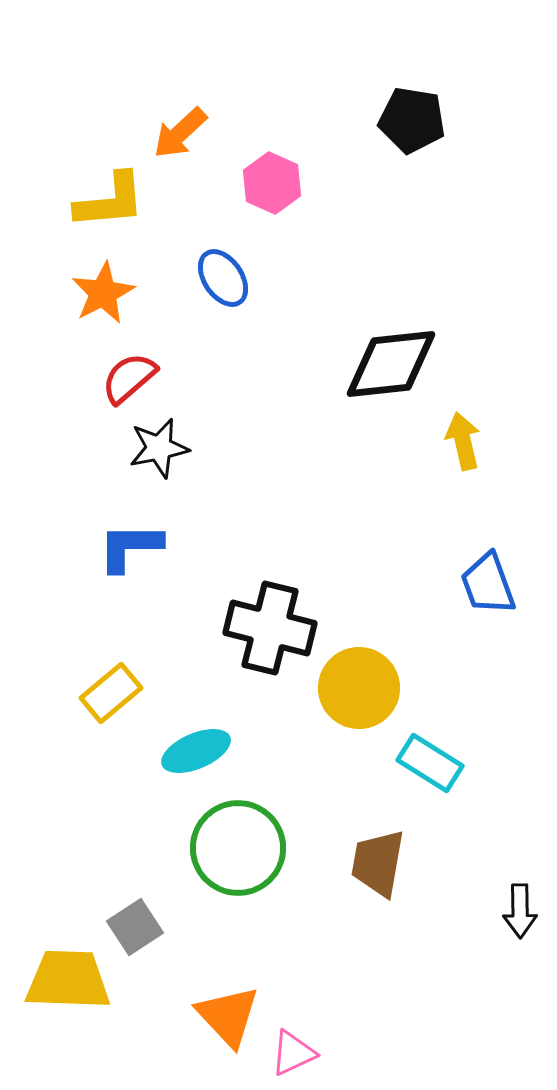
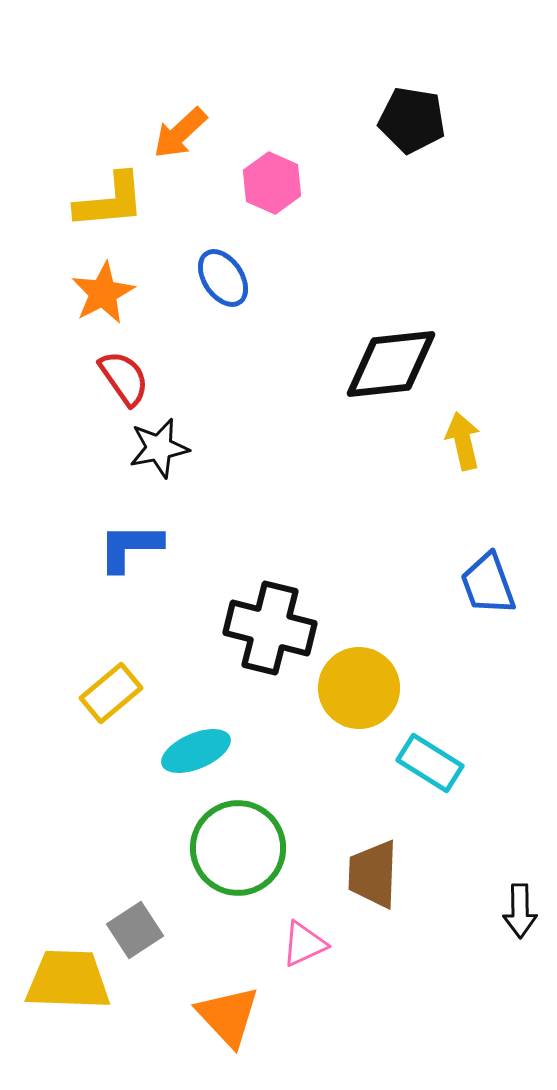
red semicircle: moved 5 px left; rotated 96 degrees clockwise
brown trapezoid: moved 5 px left, 11 px down; rotated 8 degrees counterclockwise
gray square: moved 3 px down
pink triangle: moved 11 px right, 109 px up
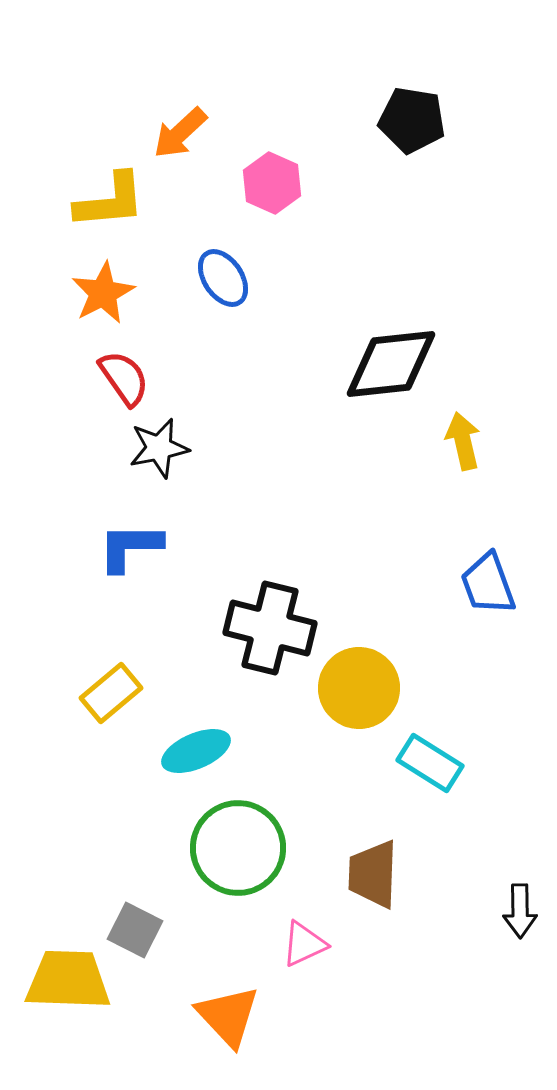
gray square: rotated 30 degrees counterclockwise
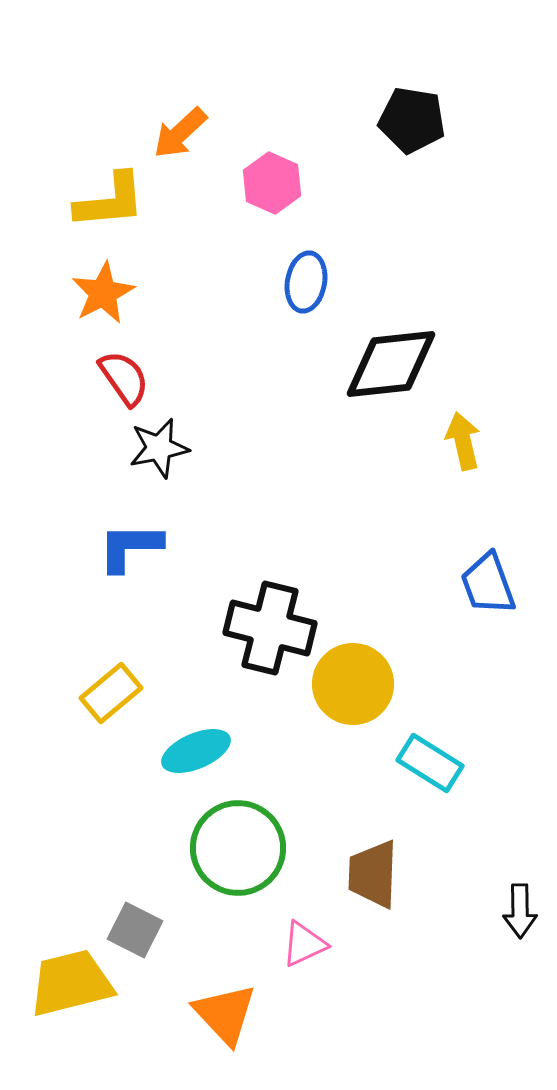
blue ellipse: moved 83 px right, 4 px down; rotated 44 degrees clockwise
yellow circle: moved 6 px left, 4 px up
yellow trapezoid: moved 3 px right, 3 px down; rotated 16 degrees counterclockwise
orange triangle: moved 3 px left, 2 px up
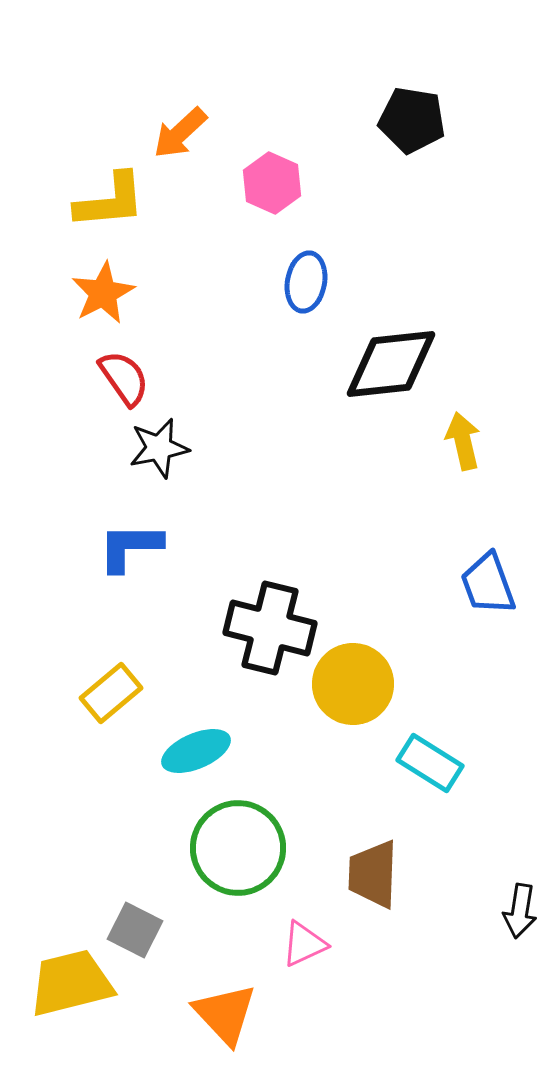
black arrow: rotated 10 degrees clockwise
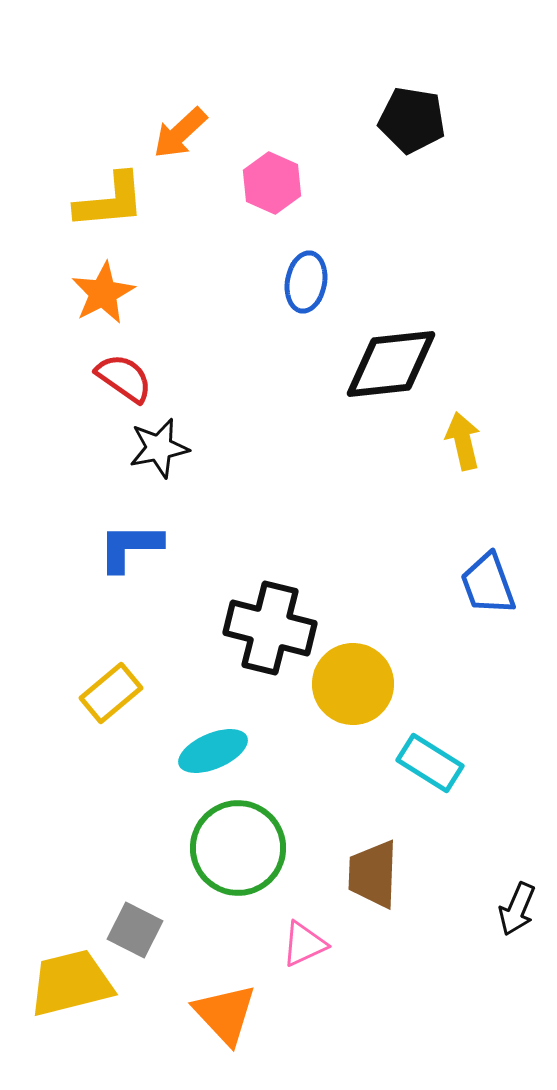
red semicircle: rotated 20 degrees counterclockwise
cyan ellipse: moved 17 px right
black arrow: moved 3 px left, 2 px up; rotated 14 degrees clockwise
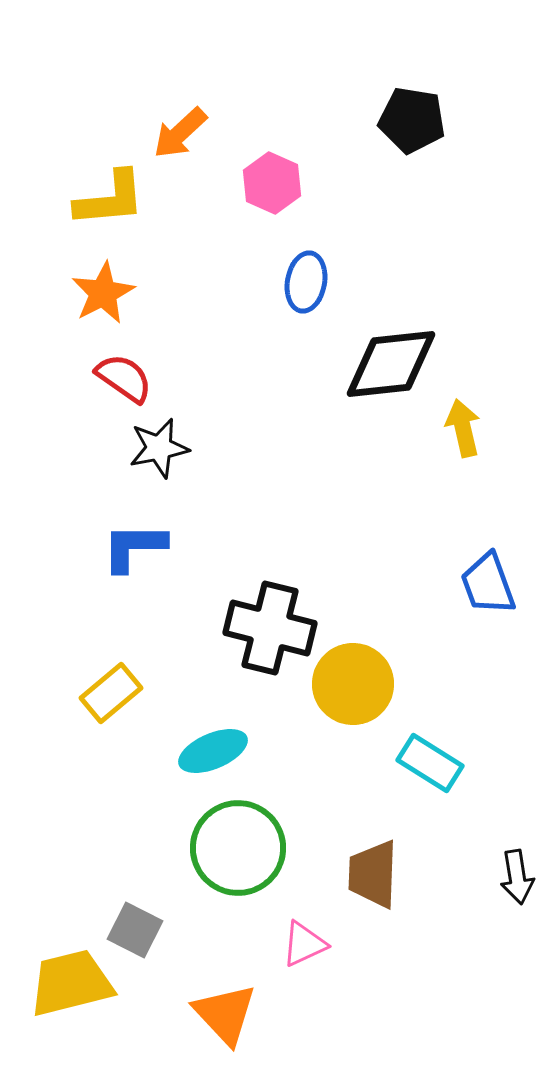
yellow L-shape: moved 2 px up
yellow arrow: moved 13 px up
blue L-shape: moved 4 px right
black arrow: moved 32 px up; rotated 32 degrees counterclockwise
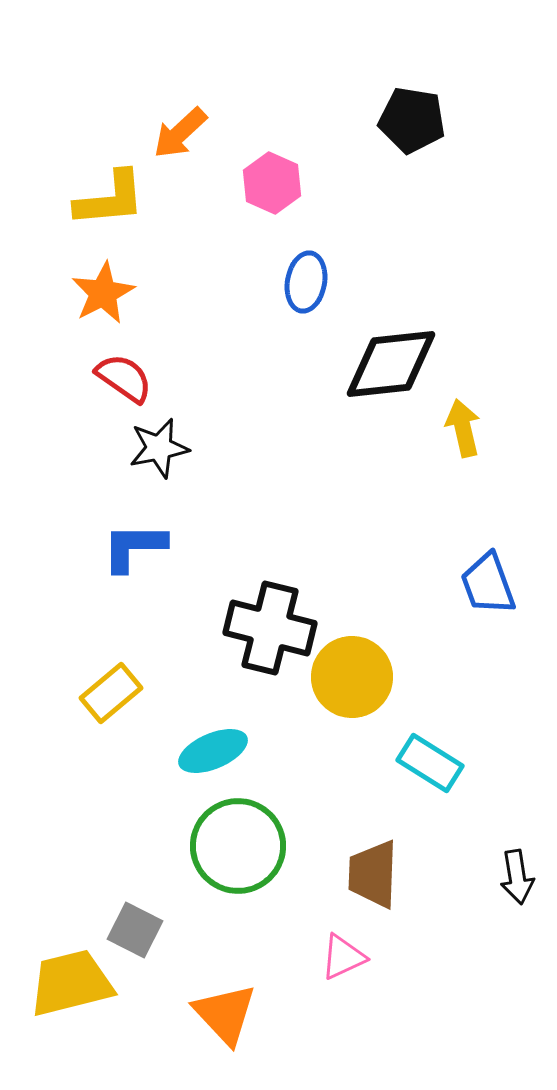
yellow circle: moved 1 px left, 7 px up
green circle: moved 2 px up
pink triangle: moved 39 px right, 13 px down
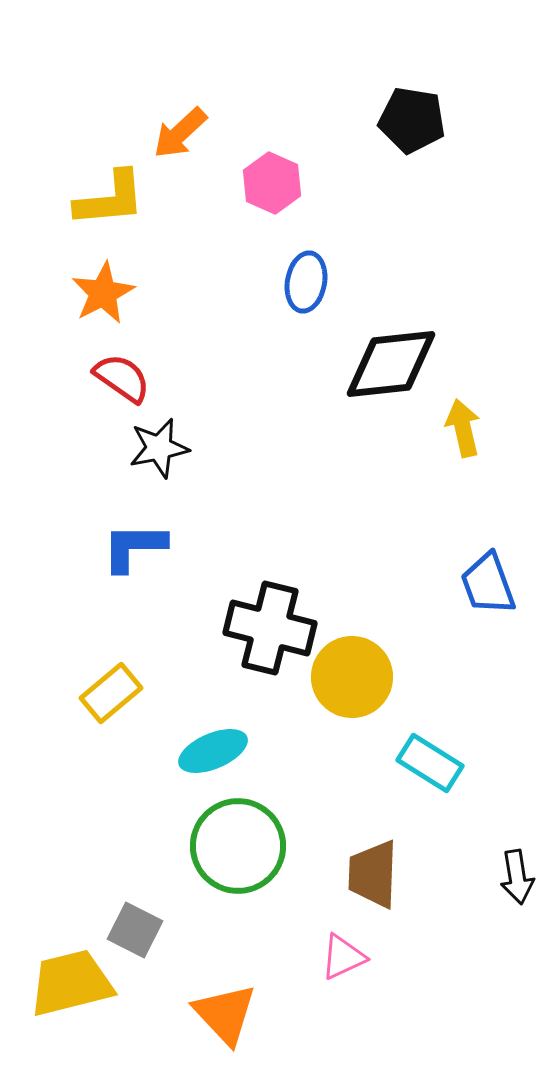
red semicircle: moved 2 px left
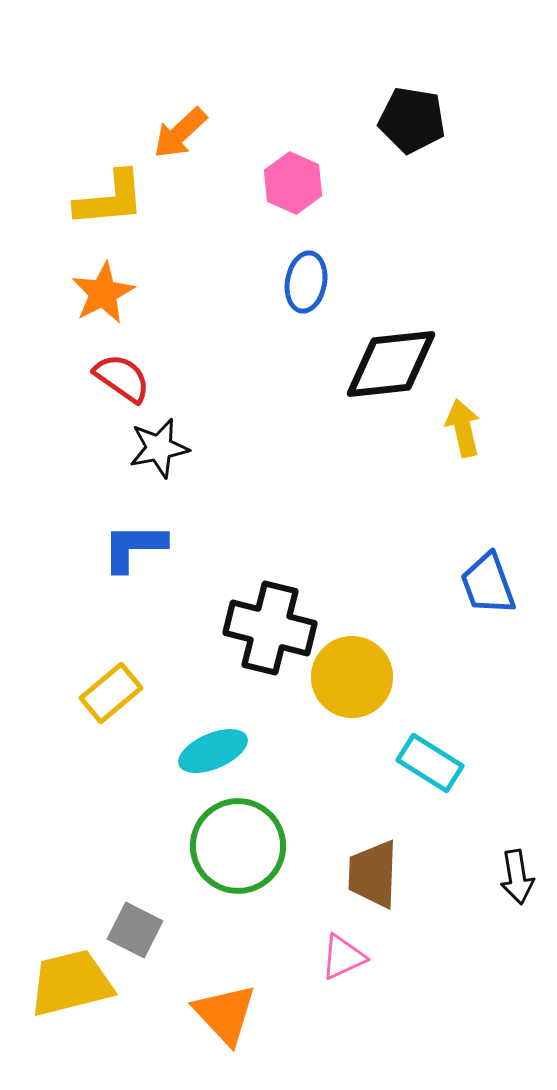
pink hexagon: moved 21 px right
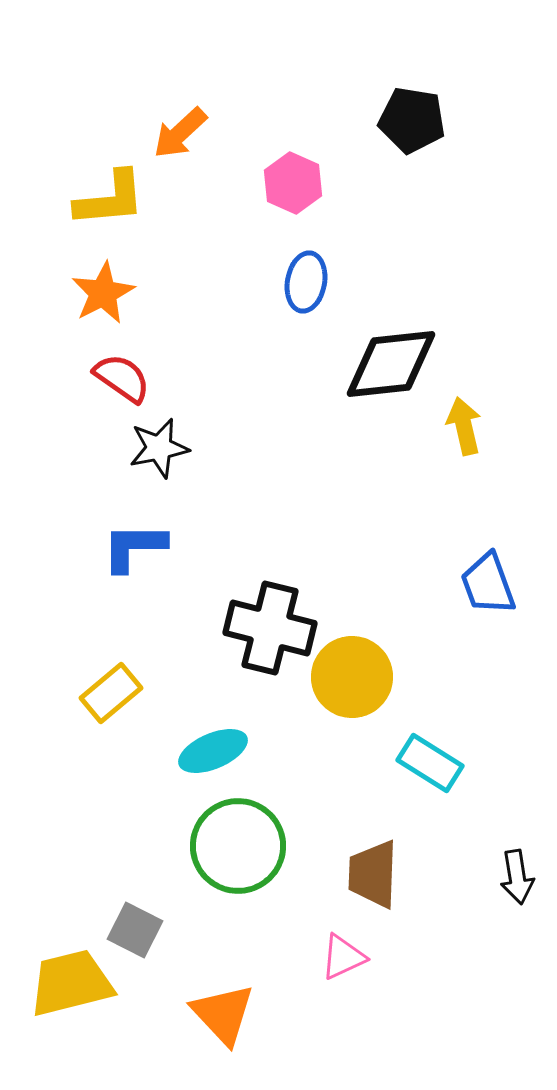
yellow arrow: moved 1 px right, 2 px up
orange triangle: moved 2 px left
